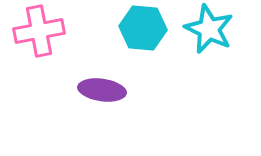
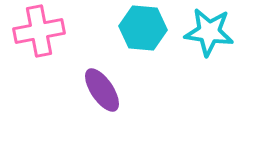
cyan star: moved 3 px down; rotated 18 degrees counterclockwise
purple ellipse: rotated 48 degrees clockwise
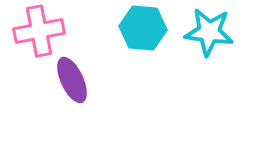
purple ellipse: moved 30 px left, 10 px up; rotated 9 degrees clockwise
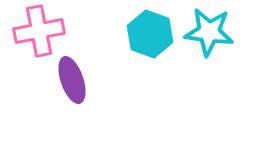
cyan hexagon: moved 7 px right, 6 px down; rotated 15 degrees clockwise
purple ellipse: rotated 6 degrees clockwise
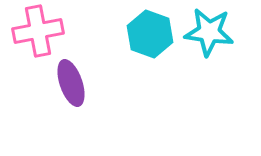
pink cross: moved 1 px left
purple ellipse: moved 1 px left, 3 px down
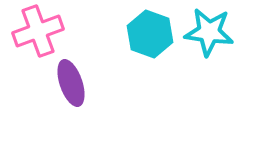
pink cross: rotated 9 degrees counterclockwise
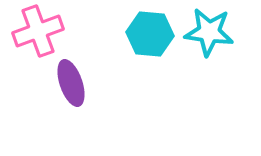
cyan hexagon: rotated 15 degrees counterclockwise
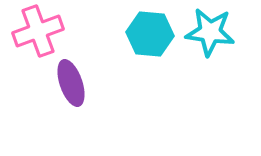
cyan star: moved 1 px right
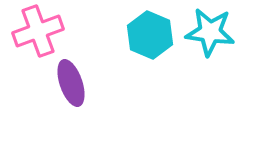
cyan hexagon: moved 1 px down; rotated 18 degrees clockwise
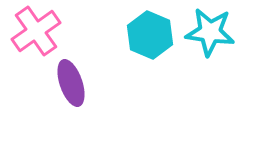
pink cross: moved 2 px left; rotated 15 degrees counterclockwise
